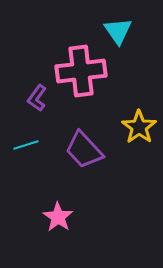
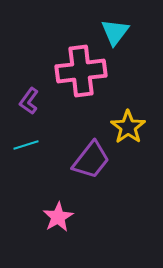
cyan triangle: moved 3 px left, 1 px down; rotated 12 degrees clockwise
purple L-shape: moved 8 px left, 3 px down
yellow star: moved 11 px left
purple trapezoid: moved 7 px right, 10 px down; rotated 99 degrees counterclockwise
pink star: rotated 8 degrees clockwise
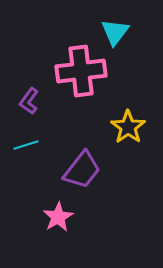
purple trapezoid: moved 9 px left, 10 px down
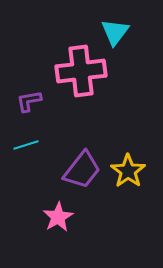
purple L-shape: rotated 44 degrees clockwise
yellow star: moved 44 px down
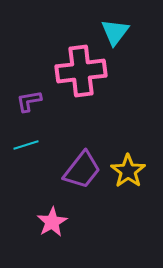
pink star: moved 6 px left, 5 px down
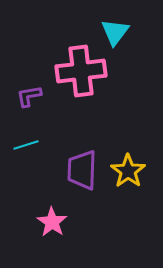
purple L-shape: moved 5 px up
purple trapezoid: rotated 144 degrees clockwise
pink star: rotated 8 degrees counterclockwise
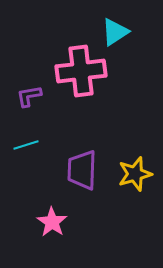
cyan triangle: rotated 20 degrees clockwise
yellow star: moved 7 px right, 3 px down; rotated 20 degrees clockwise
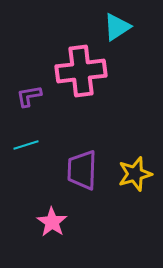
cyan triangle: moved 2 px right, 5 px up
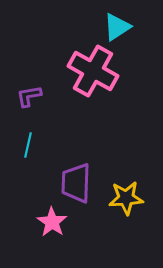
pink cross: moved 12 px right; rotated 36 degrees clockwise
cyan line: moved 2 px right; rotated 60 degrees counterclockwise
purple trapezoid: moved 6 px left, 13 px down
yellow star: moved 9 px left, 24 px down; rotated 12 degrees clockwise
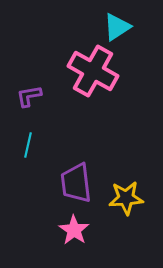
purple trapezoid: rotated 9 degrees counterclockwise
pink star: moved 22 px right, 8 px down
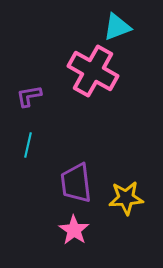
cyan triangle: rotated 12 degrees clockwise
